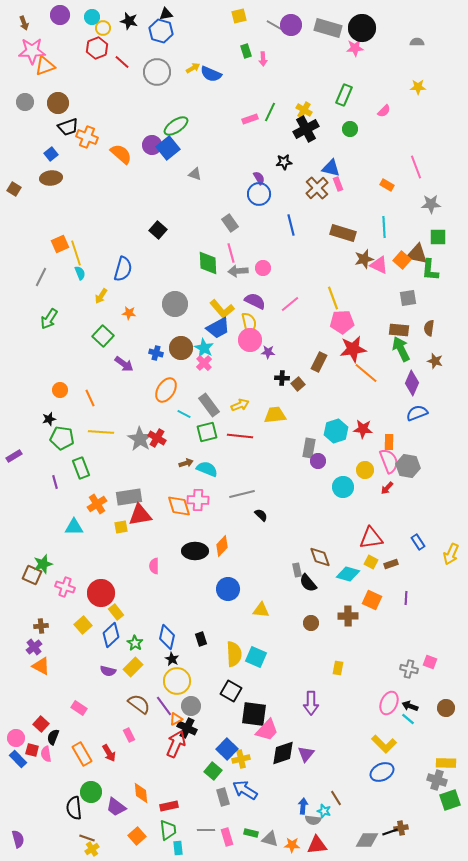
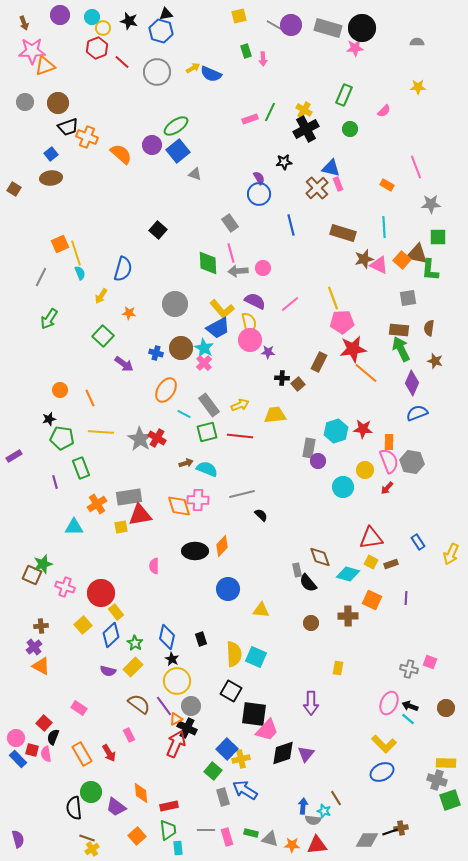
blue square at (168, 148): moved 10 px right, 3 px down
gray hexagon at (408, 466): moved 4 px right, 4 px up
red square at (41, 724): moved 3 px right, 1 px up
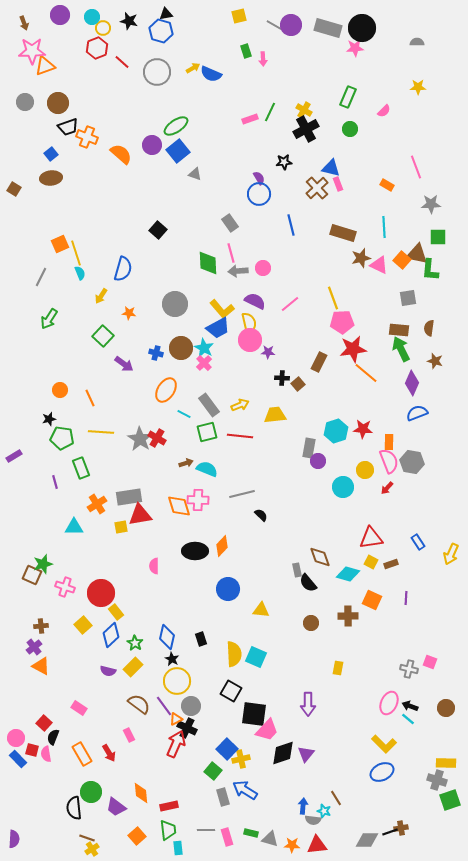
green rectangle at (344, 95): moved 4 px right, 2 px down
brown star at (364, 259): moved 3 px left, 1 px up
purple arrow at (311, 703): moved 3 px left, 1 px down
purple semicircle at (18, 839): moved 4 px left; rotated 18 degrees clockwise
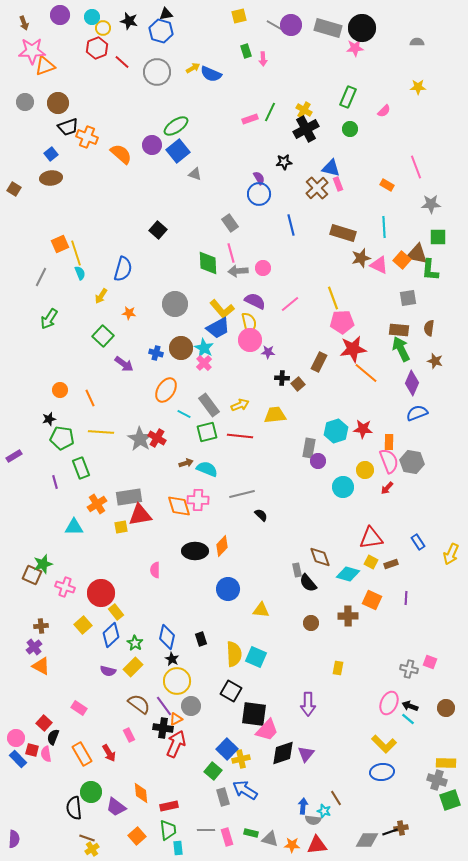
pink semicircle at (154, 566): moved 1 px right, 4 px down
black cross at (187, 728): moved 24 px left; rotated 18 degrees counterclockwise
blue ellipse at (382, 772): rotated 20 degrees clockwise
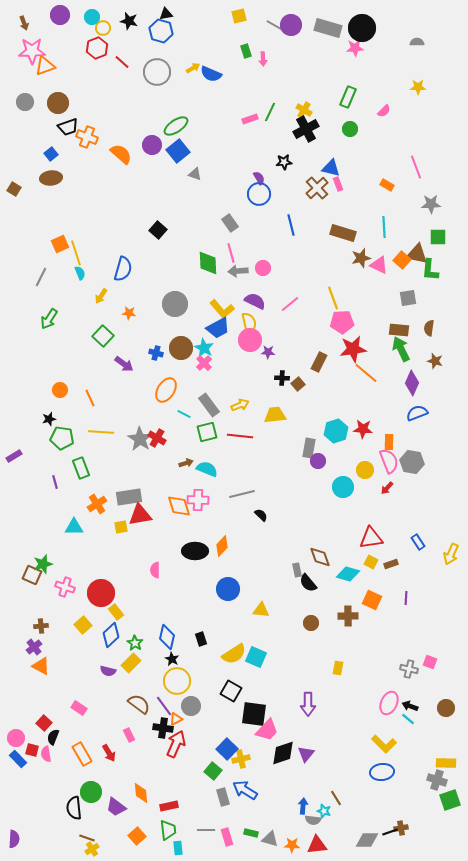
yellow semicircle at (234, 654): rotated 60 degrees clockwise
yellow rectangle at (133, 667): moved 2 px left, 4 px up
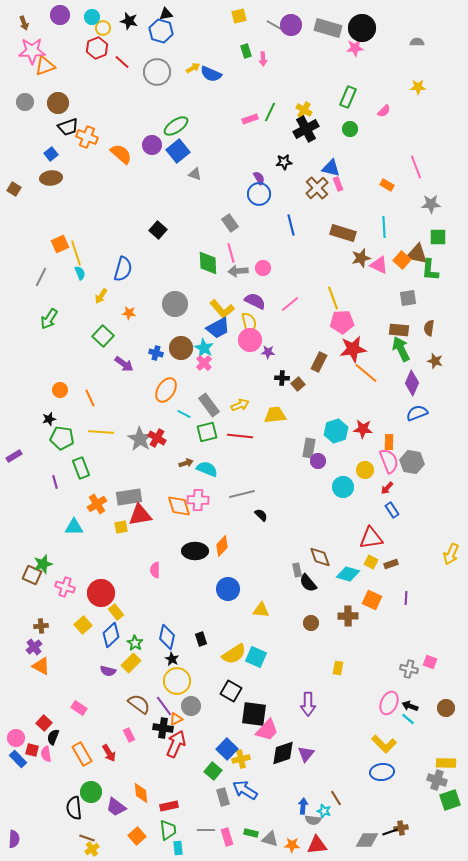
blue rectangle at (418, 542): moved 26 px left, 32 px up
